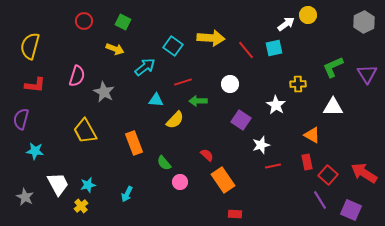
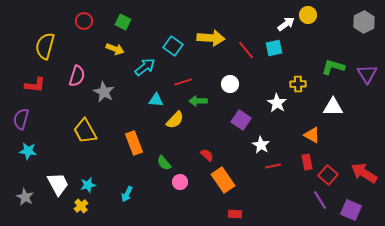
yellow semicircle at (30, 46): moved 15 px right
green L-shape at (333, 67): rotated 40 degrees clockwise
white star at (276, 105): moved 1 px right, 2 px up
white star at (261, 145): rotated 24 degrees counterclockwise
cyan star at (35, 151): moved 7 px left
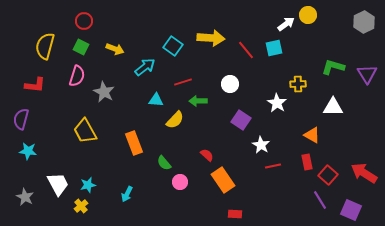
green square at (123, 22): moved 42 px left, 25 px down
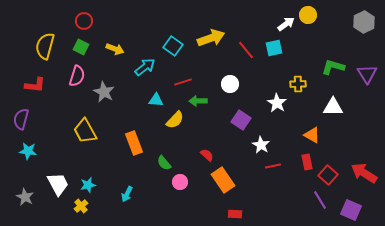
yellow arrow at (211, 38): rotated 24 degrees counterclockwise
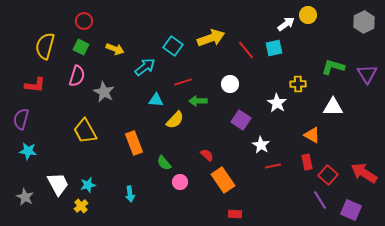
cyan arrow at (127, 194): moved 3 px right; rotated 35 degrees counterclockwise
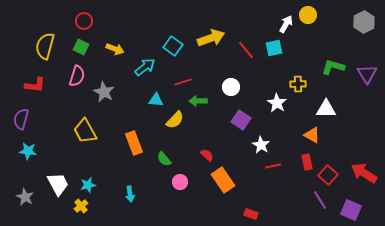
white arrow at (286, 24): rotated 24 degrees counterclockwise
white circle at (230, 84): moved 1 px right, 3 px down
white triangle at (333, 107): moved 7 px left, 2 px down
green semicircle at (164, 163): moved 4 px up
red rectangle at (235, 214): moved 16 px right; rotated 16 degrees clockwise
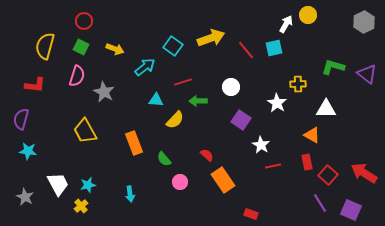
purple triangle at (367, 74): rotated 20 degrees counterclockwise
purple line at (320, 200): moved 3 px down
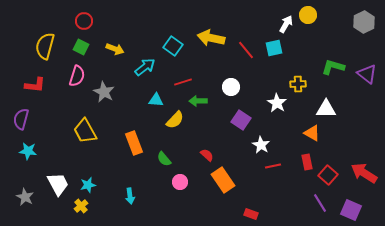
yellow arrow at (211, 38): rotated 148 degrees counterclockwise
orange triangle at (312, 135): moved 2 px up
cyan arrow at (130, 194): moved 2 px down
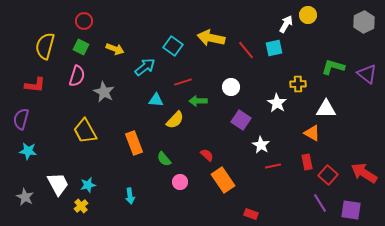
purple square at (351, 210): rotated 15 degrees counterclockwise
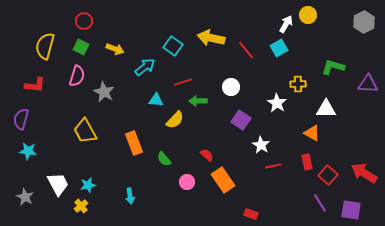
cyan square at (274, 48): moved 5 px right; rotated 18 degrees counterclockwise
purple triangle at (367, 74): moved 1 px right, 10 px down; rotated 35 degrees counterclockwise
pink circle at (180, 182): moved 7 px right
